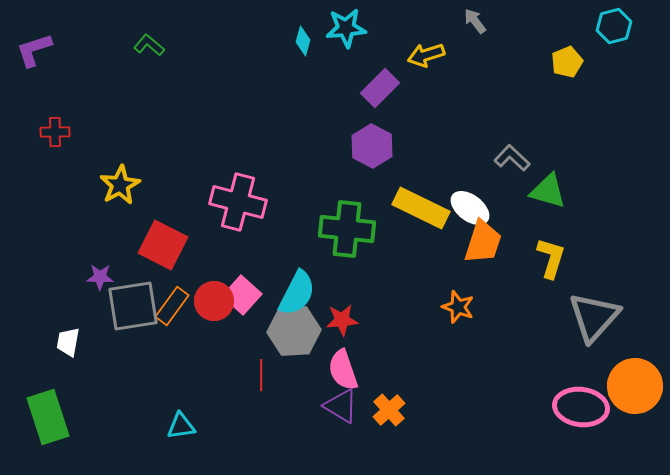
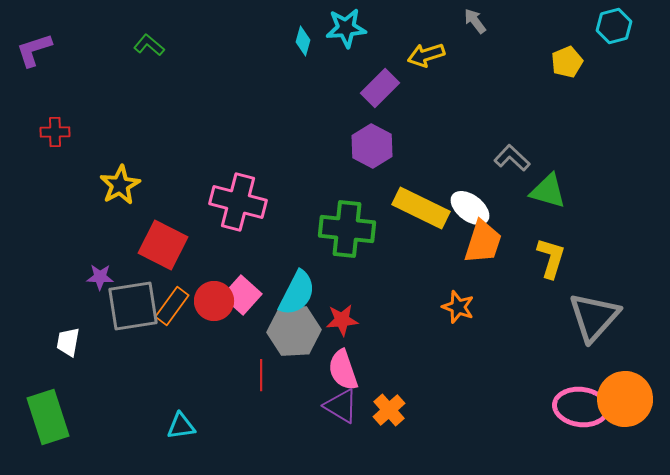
orange circle: moved 10 px left, 13 px down
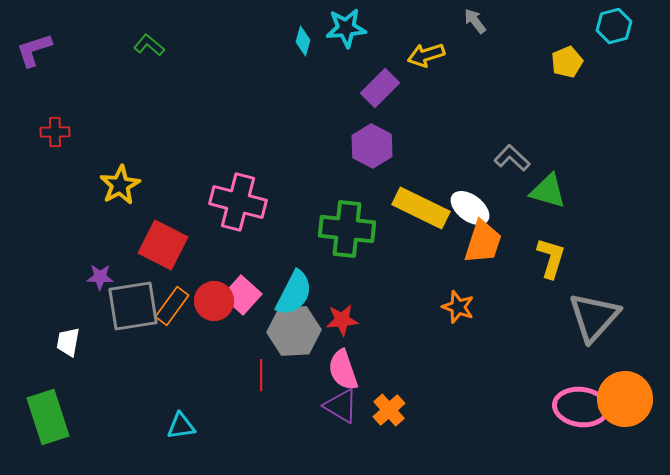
cyan semicircle: moved 3 px left
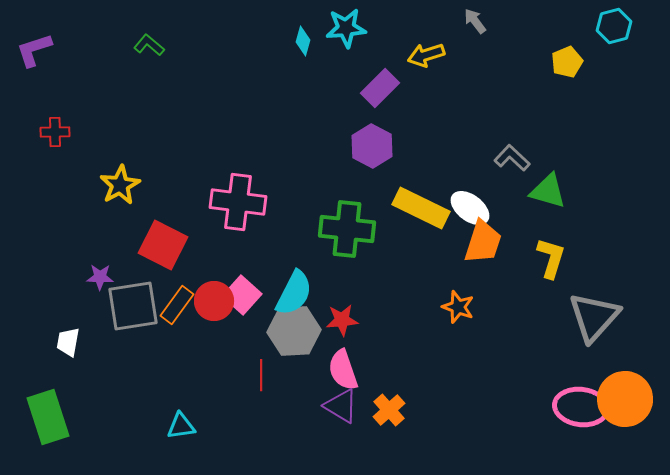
pink cross: rotated 8 degrees counterclockwise
orange rectangle: moved 5 px right, 1 px up
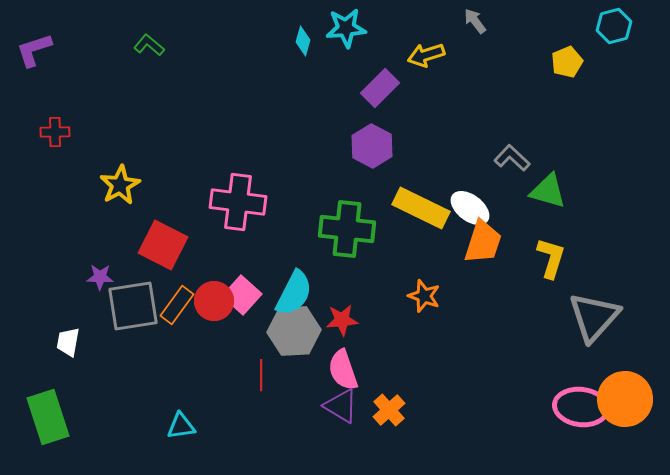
orange star: moved 34 px left, 11 px up
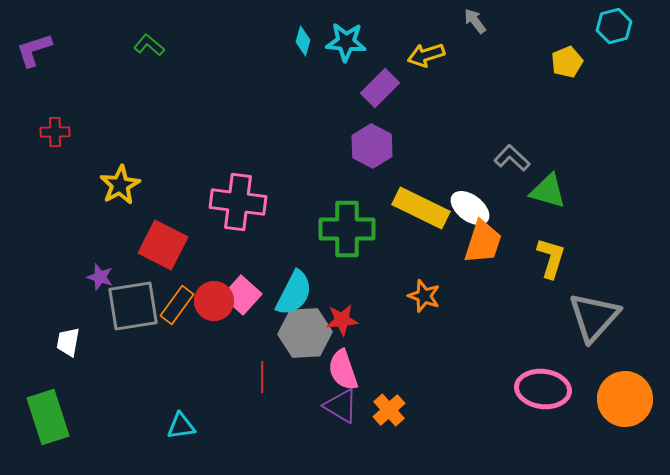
cyan star: moved 14 px down; rotated 9 degrees clockwise
green cross: rotated 6 degrees counterclockwise
purple star: rotated 16 degrees clockwise
gray hexagon: moved 11 px right, 2 px down
red line: moved 1 px right, 2 px down
pink ellipse: moved 38 px left, 18 px up
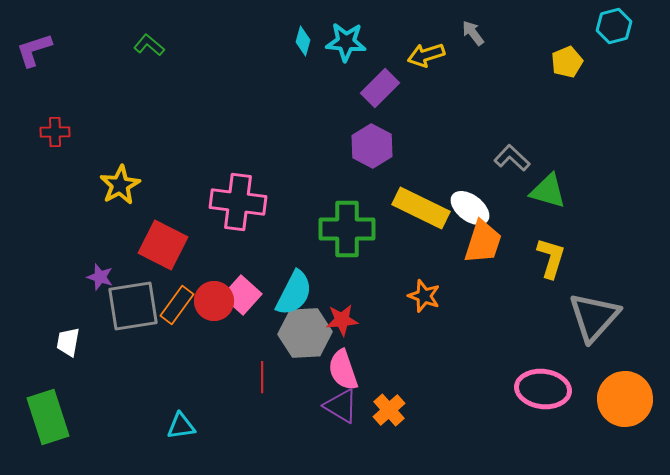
gray arrow: moved 2 px left, 12 px down
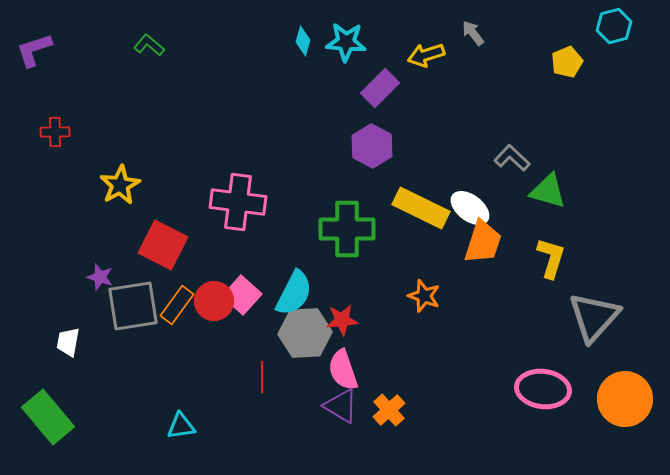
green rectangle: rotated 22 degrees counterclockwise
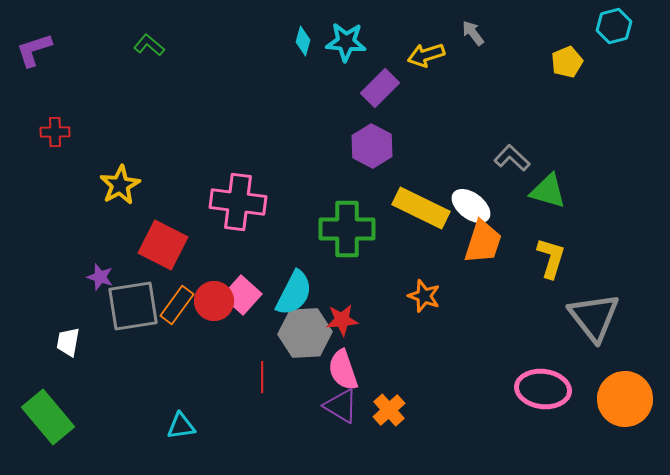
white ellipse: moved 1 px right, 2 px up
gray triangle: rotated 20 degrees counterclockwise
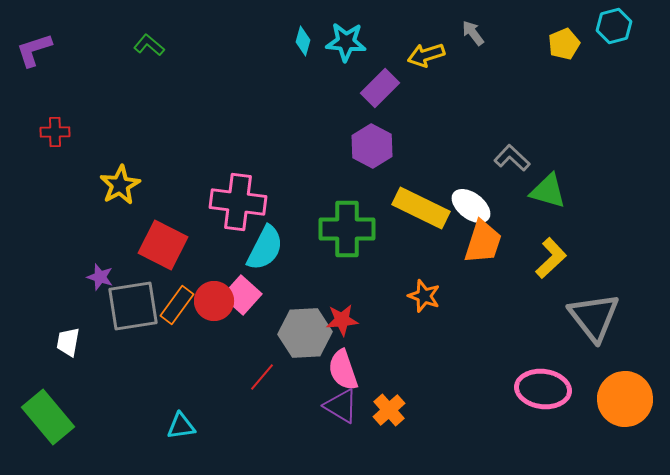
yellow pentagon: moved 3 px left, 18 px up
yellow L-shape: rotated 30 degrees clockwise
cyan semicircle: moved 29 px left, 45 px up
red line: rotated 40 degrees clockwise
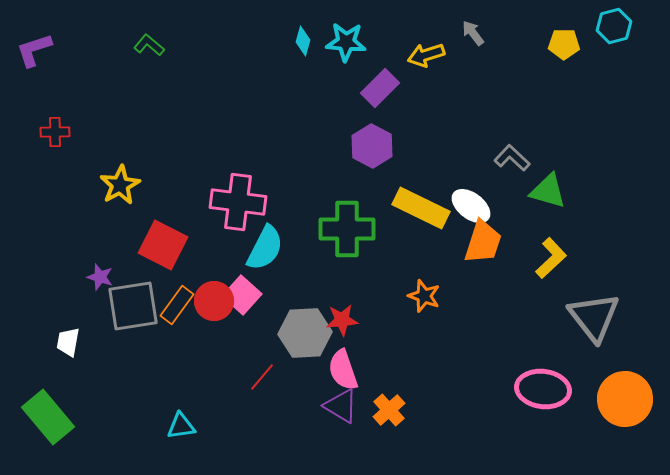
yellow pentagon: rotated 24 degrees clockwise
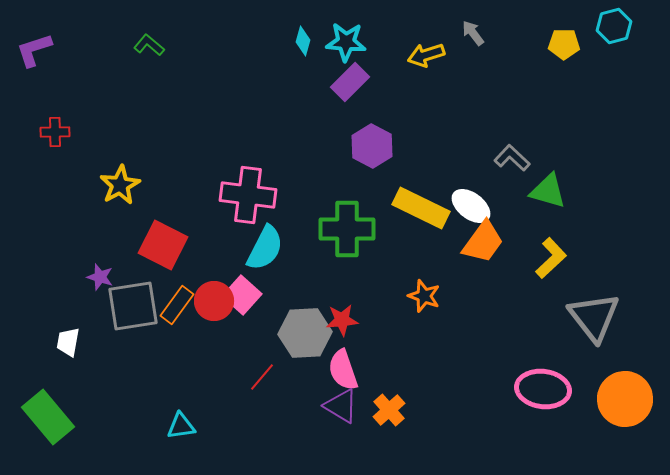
purple rectangle: moved 30 px left, 6 px up
pink cross: moved 10 px right, 7 px up
orange trapezoid: rotated 18 degrees clockwise
